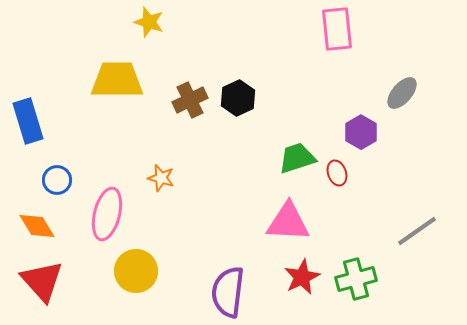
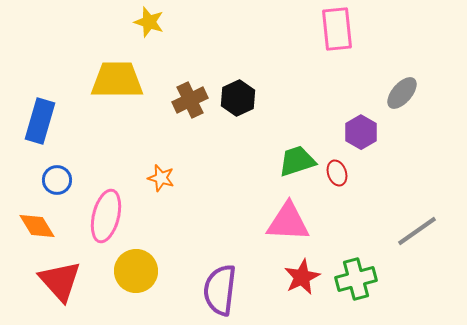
blue rectangle: moved 12 px right; rotated 33 degrees clockwise
green trapezoid: moved 3 px down
pink ellipse: moved 1 px left, 2 px down
red triangle: moved 18 px right
purple semicircle: moved 8 px left, 2 px up
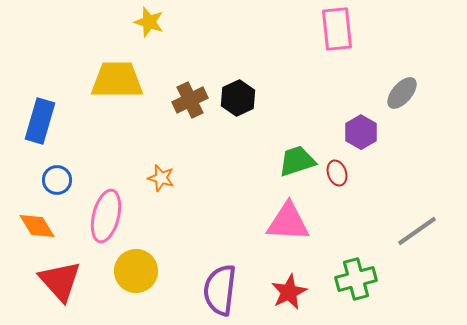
red star: moved 13 px left, 15 px down
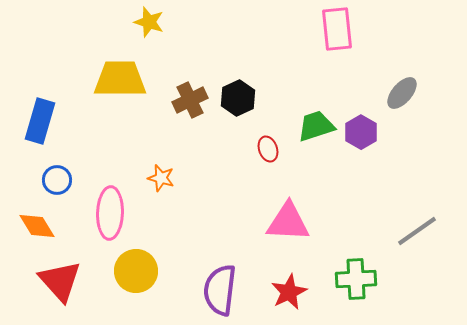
yellow trapezoid: moved 3 px right, 1 px up
green trapezoid: moved 19 px right, 35 px up
red ellipse: moved 69 px left, 24 px up
pink ellipse: moved 4 px right, 3 px up; rotated 12 degrees counterclockwise
green cross: rotated 12 degrees clockwise
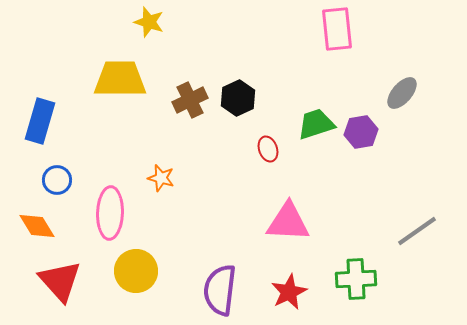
green trapezoid: moved 2 px up
purple hexagon: rotated 20 degrees clockwise
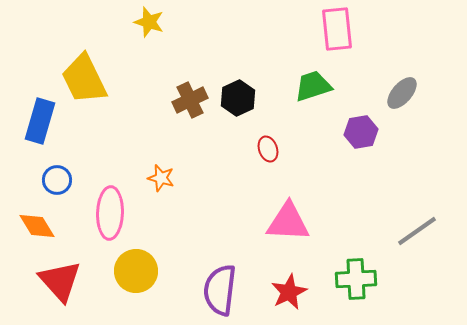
yellow trapezoid: moved 36 px left; rotated 116 degrees counterclockwise
green trapezoid: moved 3 px left, 38 px up
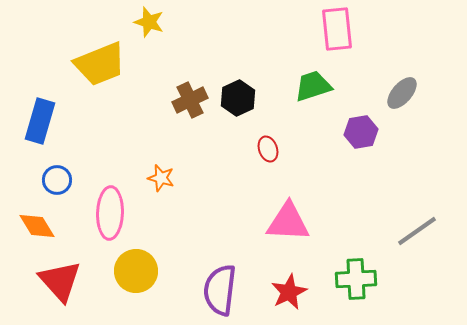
yellow trapezoid: moved 16 px right, 15 px up; rotated 86 degrees counterclockwise
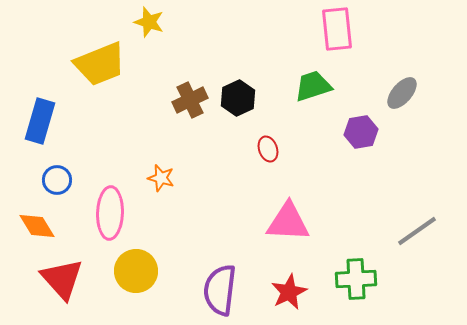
red triangle: moved 2 px right, 2 px up
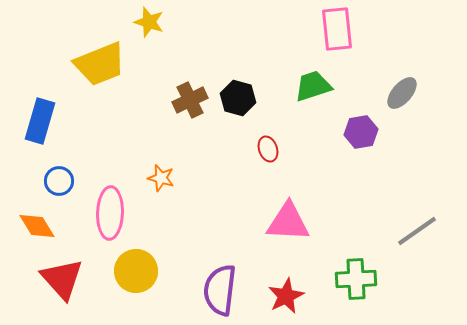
black hexagon: rotated 20 degrees counterclockwise
blue circle: moved 2 px right, 1 px down
red star: moved 3 px left, 4 px down
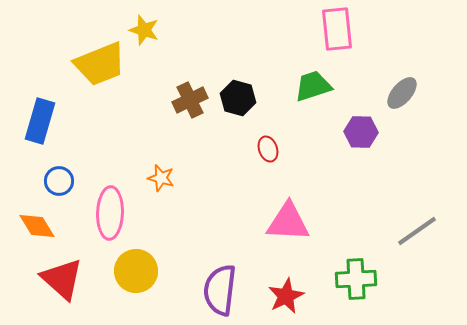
yellow star: moved 5 px left, 8 px down
purple hexagon: rotated 12 degrees clockwise
red triangle: rotated 6 degrees counterclockwise
